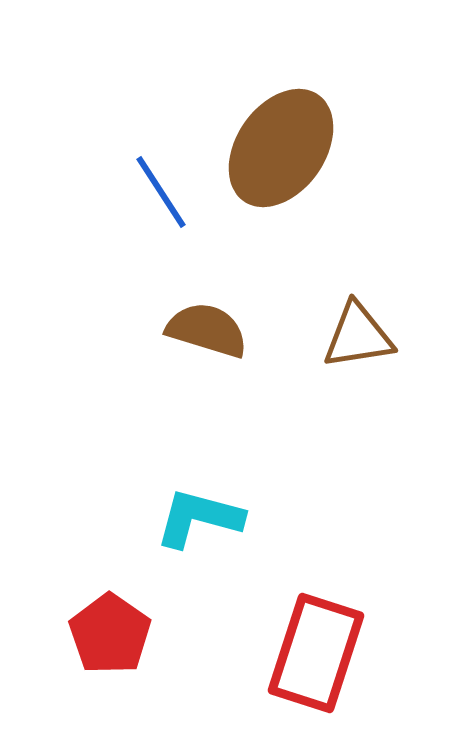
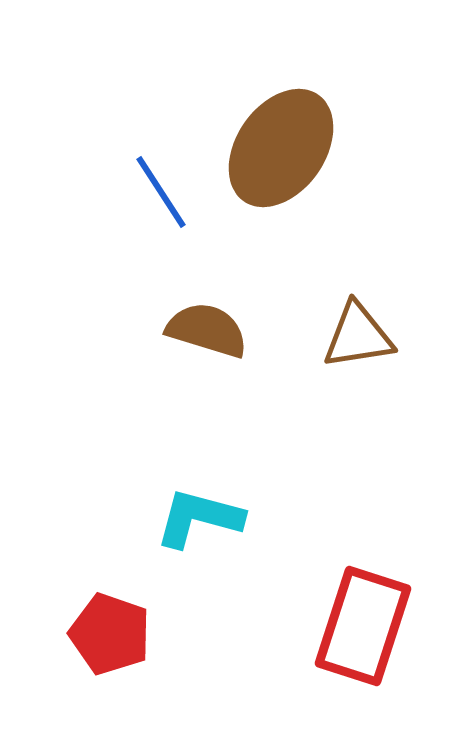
red pentagon: rotated 16 degrees counterclockwise
red rectangle: moved 47 px right, 27 px up
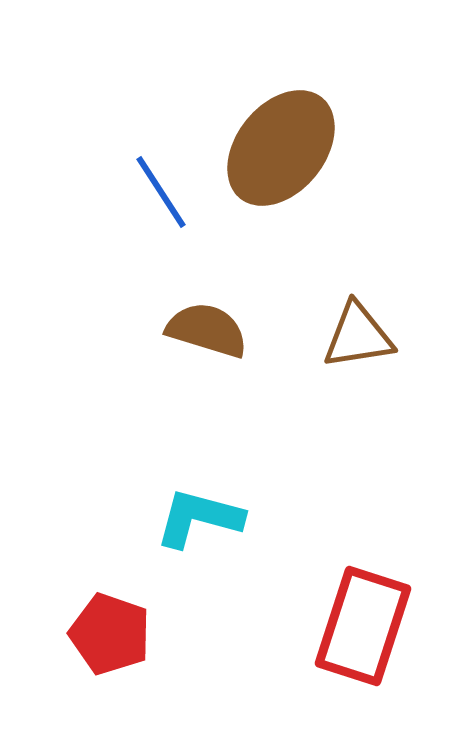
brown ellipse: rotated 4 degrees clockwise
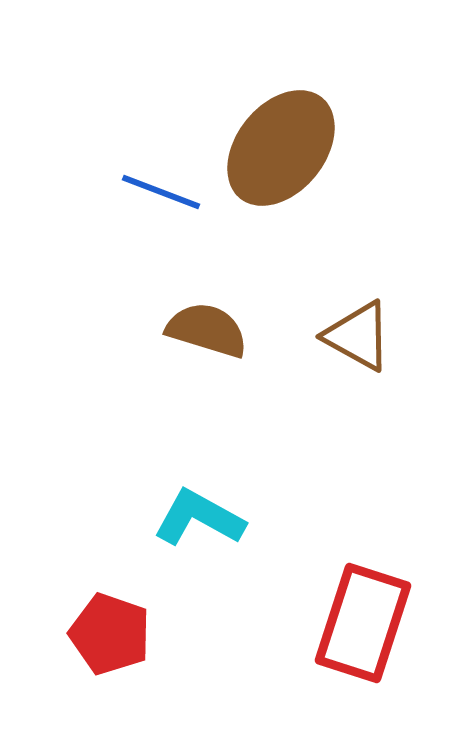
blue line: rotated 36 degrees counterclockwise
brown triangle: rotated 38 degrees clockwise
cyan L-shape: rotated 14 degrees clockwise
red rectangle: moved 3 px up
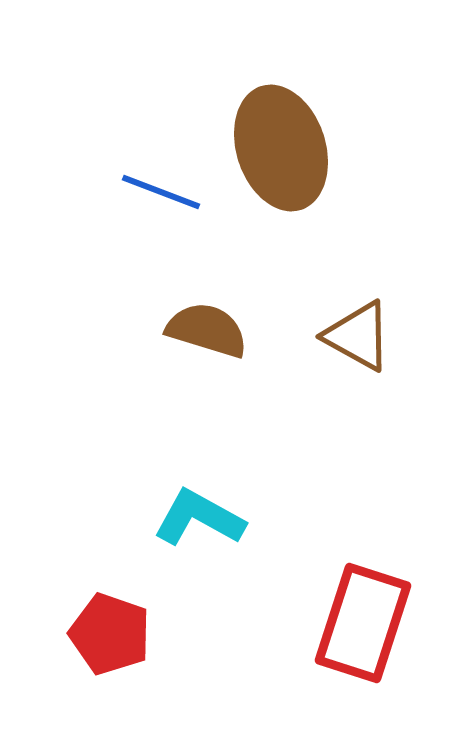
brown ellipse: rotated 57 degrees counterclockwise
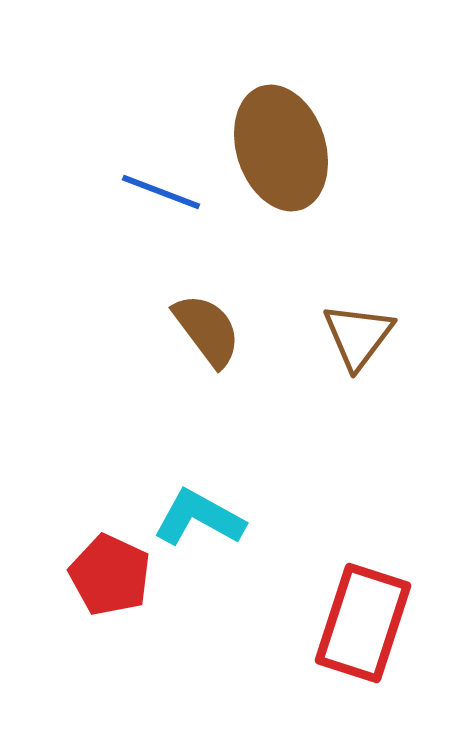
brown semicircle: rotated 36 degrees clockwise
brown triangle: rotated 38 degrees clockwise
red pentagon: moved 59 px up; rotated 6 degrees clockwise
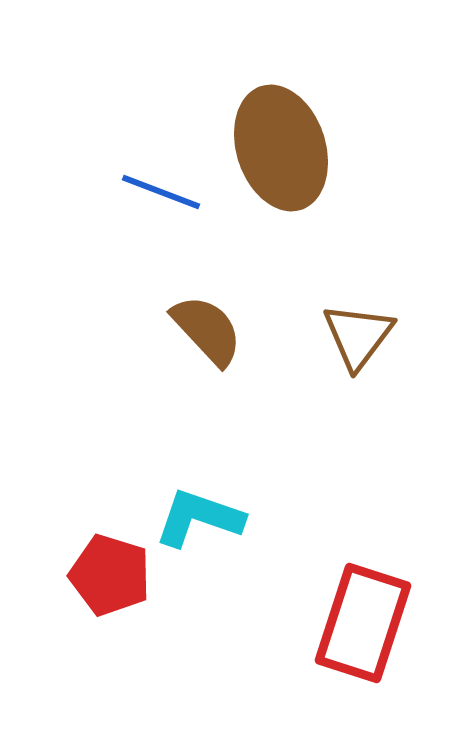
brown semicircle: rotated 6 degrees counterclockwise
cyan L-shape: rotated 10 degrees counterclockwise
red pentagon: rotated 8 degrees counterclockwise
